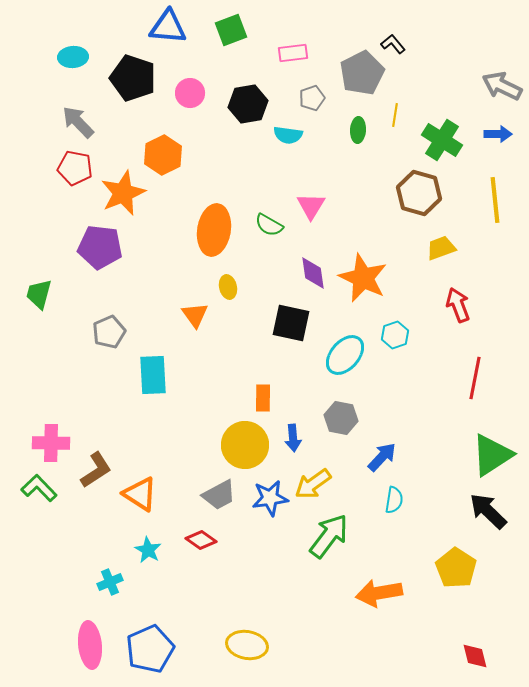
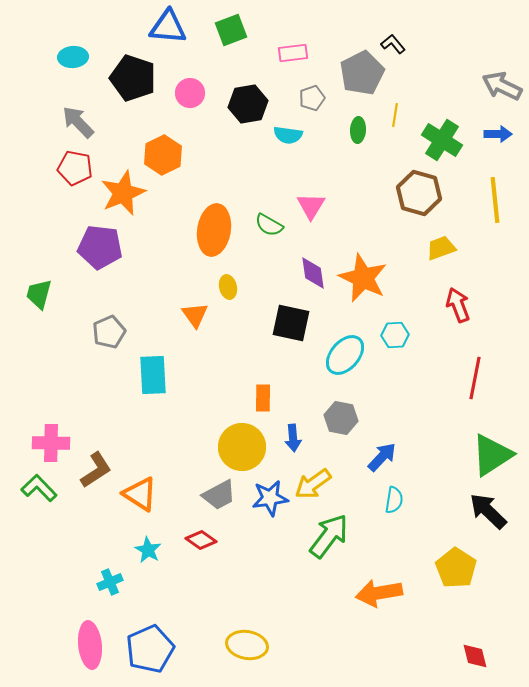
cyan hexagon at (395, 335): rotated 16 degrees clockwise
yellow circle at (245, 445): moved 3 px left, 2 px down
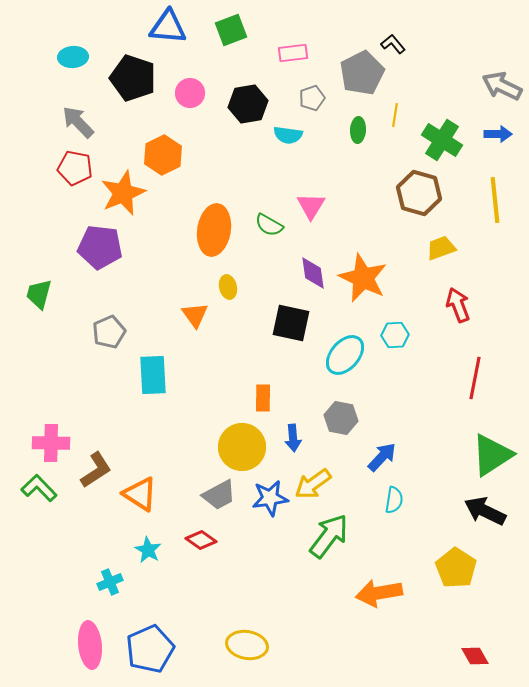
black arrow at (488, 511): moved 3 px left; rotated 18 degrees counterclockwise
red diamond at (475, 656): rotated 16 degrees counterclockwise
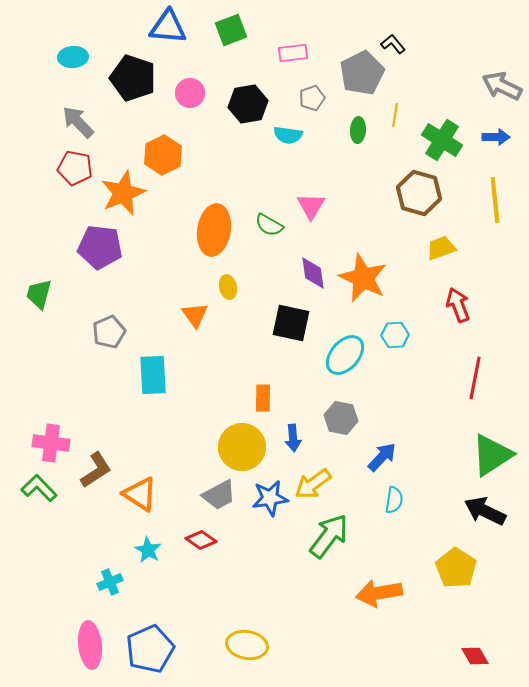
blue arrow at (498, 134): moved 2 px left, 3 px down
pink cross at (51, 443): rotated 6 degrees clockwise
